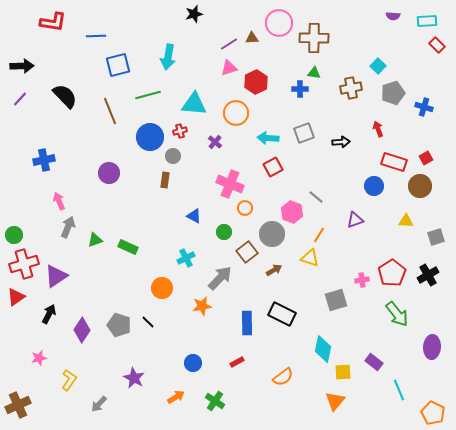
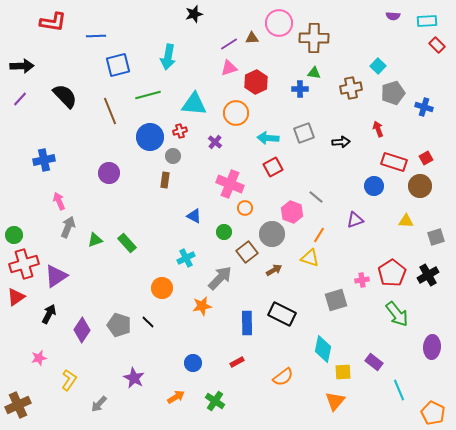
green rectangle at (128, 247): moved 1 px left, 4 px up; rotated 24 degrees clockwise
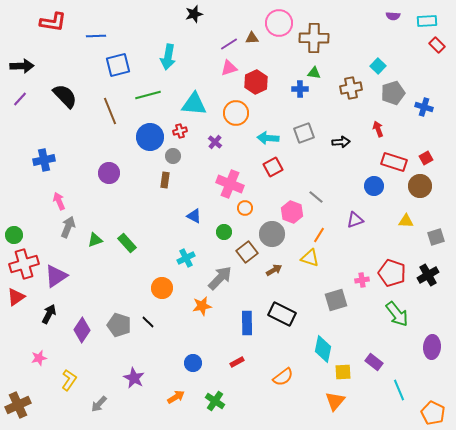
red pentagon at (392, 273): rotated 20 degrees counterclockwise
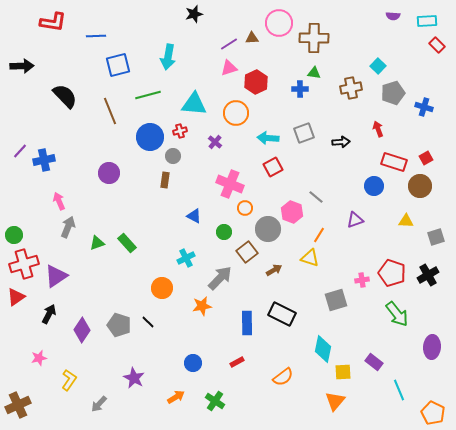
purple line at (20, 99): moved 52 px down
gray circle at (272, 234): moved 4 px left, 5 px up
green triangle at (95, 240): moved 2 px right, 3 px down
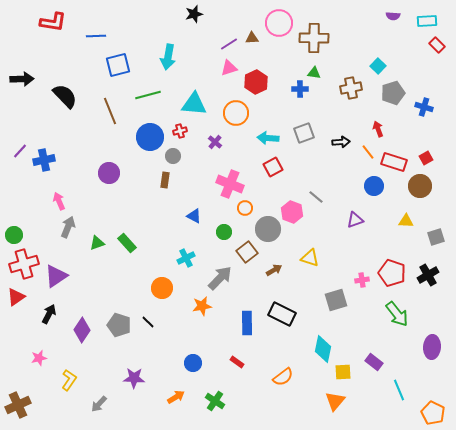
black arrow at (22, 66): moved 13 px down
orange line at (319, 235): moved 49 px right, 83 px up; rotated 70 degrees counterclockwise
red rectangle at (237, 362): rotated 64 degrees clockwise
purple star at (134, 378): rotated 25 degrees counterclockwise
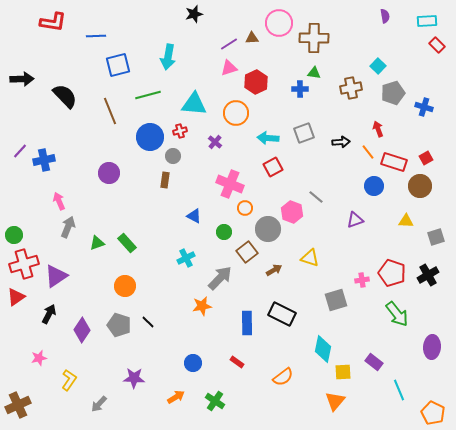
purple semicircle at (393, 16): moved 8 px left; rotated 104 degrees counterclockwise
orange circle at (162, 288): moved 37 px left, 2 px up
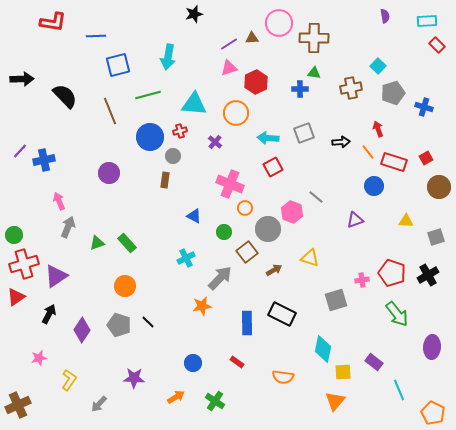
brown circle at (420, 186): moved 19 px right, 1 px down
orange semicircle at (283, 377): rotated 45 degrees clockwise
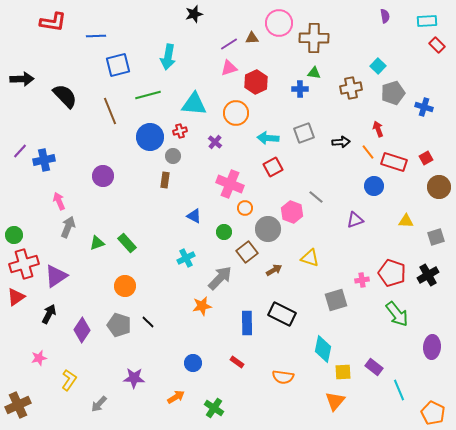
purple circle at (109, 173): moved 6 px left, 3 px down
purple rectangle at (374, 362): moved 5 px down
green cross at (215, 401): moved 1 px left, 7 px down
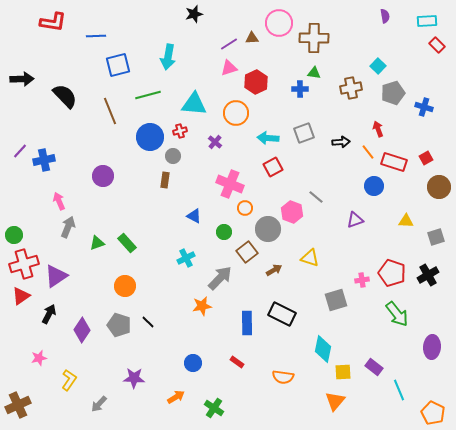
red triangle at (16, 297): moved 5 px right, 1 px up
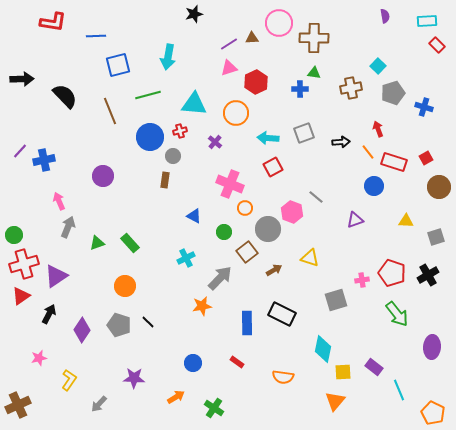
green rectangle at (127, 243): moved 3 px right
